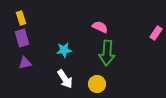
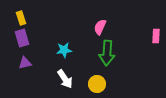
pink semicircle: rotated 91 degrees counterclockwise
pink rectangle: moved 3 px down; rotated 32 degrees counterclockwise
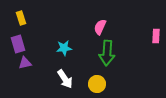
purple rectangle: moved 4 px left, 6 px down
cyan star: moved 2 px up
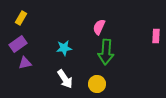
yellow rectangle: rotated 48 degrees clockwise
pink semicircle: moved 1 px left
purple rectangle: rotated 72 degrees clockwise
green arrow: moved 1 px left, 1 px up
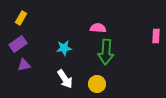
pink semicircle: moved 1 px left, 1 px down; rotated 70 degrees clockwise
purple triangle: moved 1 px left, 2 px down
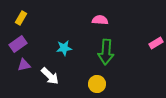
pink semicircle: moved 2 px right, 8 px up
pink rectangle: moved 7 px down; rotated 56 degrees clockwise
white arrow: moved 15 px left, 3 px up; rotated 12 degrees counterclockwise
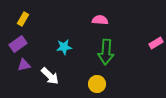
yellow rectangle: moved 2 px right, 1 px down
cyan star: moved 1 px up
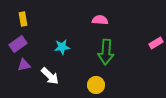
yellow rectangle: rotated 40 degrees counterclockwise
cyan star: moved 2 px left
yellow circle: moved 1 px left, 1 px down
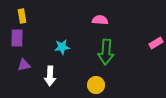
yellow rectangle: moved 1 px left, 3 px up
purple rectangle: moved 1 px left, 6 px up; rotated 54 degrees counterclockwise
white arrow: rotated 48 degrees clockwise
